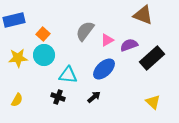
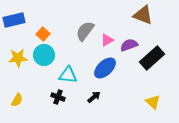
blue ellipse: moved 1 px right, 1 px up
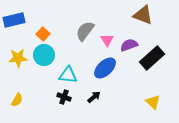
pink triangle: rotated 32 degrees counterclockwise
black cross: moved 6 px right
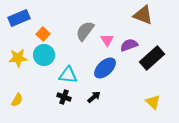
blue rectangle: moved 5 px right, 2 px up; rotated 10 degrees counterclockwise
